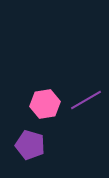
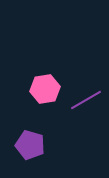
pink hexagon: moved 15 px up
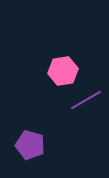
pink hexagon: moved 18 px right, 18 px up
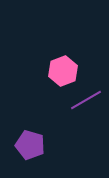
pink hexagon: rotated 12 degrees counterclockwise
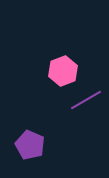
purple pentagon: rotated 8 degrees clockwise
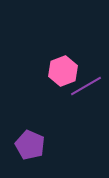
purple line: moved 14 px up
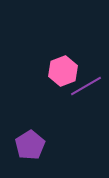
purple pentagon: rotated 16 degrees clockwise
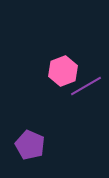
purple pentagon: rotated 16 degrees counterclockwise
